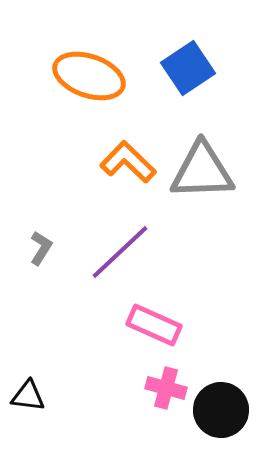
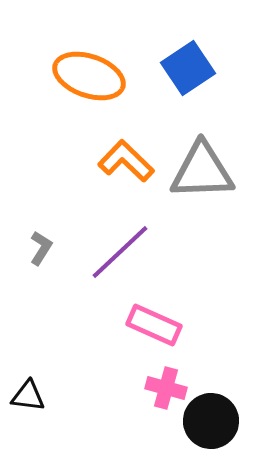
orange L-shape: moved 2 px left, 1 px up
black circle: moved 10 px left, 11 px down
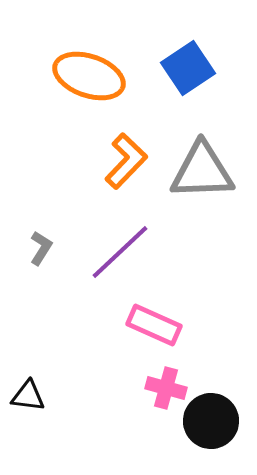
orange L-shape: rotated 90 degrees clockwise
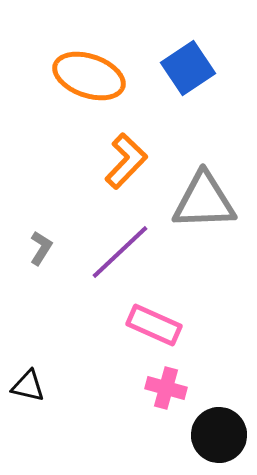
gray triangle: moved 2 px right, 30 px down
black triangle: moved 10 px up; rotated 6 degrees clockwise
black circle: moved 8 px right, 14 px down
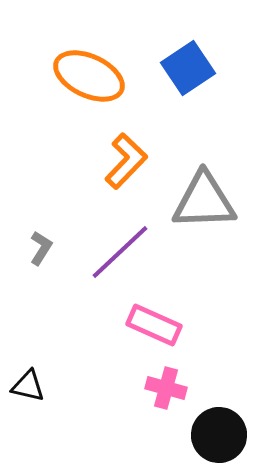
orange ellipse: rotated 6 degrees clockwise
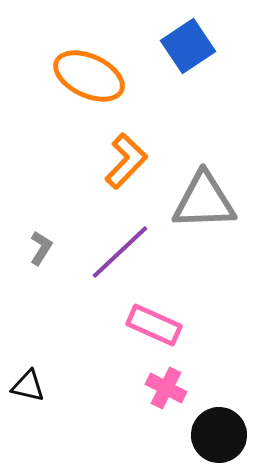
blue square: moved 22 px up
pink cross: rotated 12 degrees clockwise
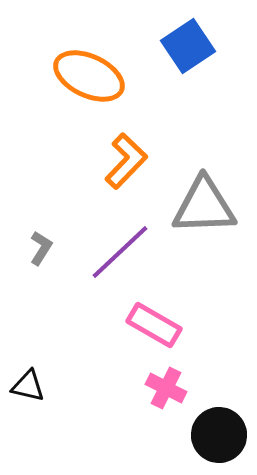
gray triangle: moved 5 px down
pink rectangle: rotated 6 degrees clockwise
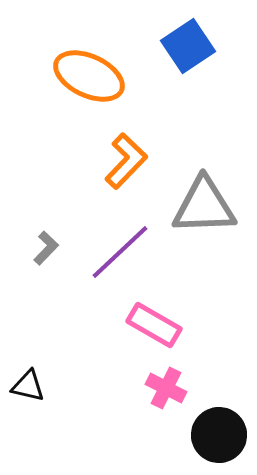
gray L-shape: moved 5 px right; rotated 12 degrees clockwise
